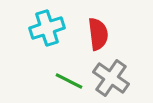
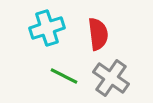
green line: moved 5 px left, 5 px up
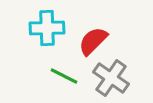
cyan cross: rotated 16 degrees clockwise
red semicircle: moved 5 px left, 7 px down; rotated 128 degrees counterclockwise
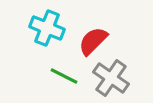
cyan cross: rotated 24 degrees clockwise
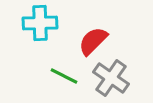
cyan cross: moved 7 px left, 5 px up; rotated 24 degrees counterclockwise
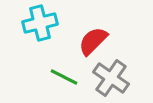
cyan cross: rotated 12 degrees counterclockwise
green line: moved 1 px down
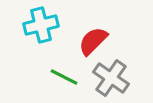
cyan cross: moved 1 px right, 2 px down
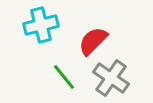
green line: rotated 24 degrees clockwise
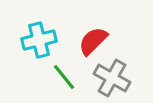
cyan cross: moved 2 px left, 15 px down
gray cross: moved 1 px right; rotated 6 degrees counterclockwise
